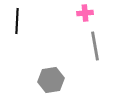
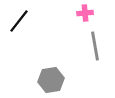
black line: moved 2 px right; rotated 35 degrees clockwise
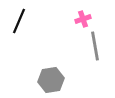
pink cross: moved 2 px left, 6 px down; rotated 14 degrees counterclockwise
black line: rotated 15 degrees counterclockwise
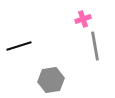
black line: moved 25 px down; rotated 50 degrees clockwise
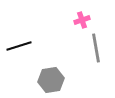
pink cross: moved 1 px left, 1 px down
gray line: moved 1 px right, 2 px down
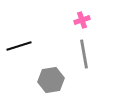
gray line: moved 12 px left, 6 px down
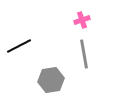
black line: rotated 10 degrees counterclockwise
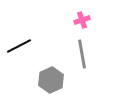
gray line: moved 2 px left
gray hexagon: rotated 15 degrees counterclockwise
